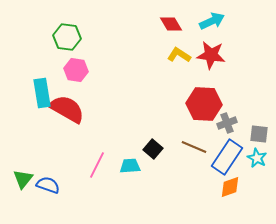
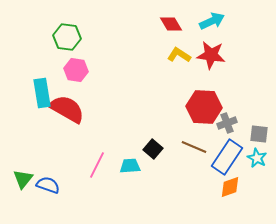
red hexagon: moved 3 px down
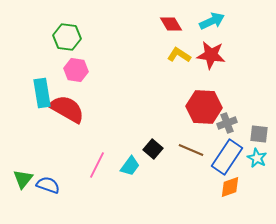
brown line: moved 3 px left, 3 px down
cyan trapezoid: rotated 130 degrees clockwise
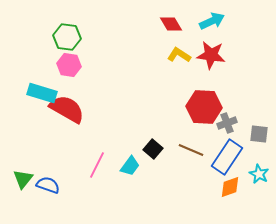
pink hexagon: moved 7 px left, 5 px up
cyan rectangle: rotated 64 degrees counterclockwise
cyan star: moved 2 px right, 16 px down
